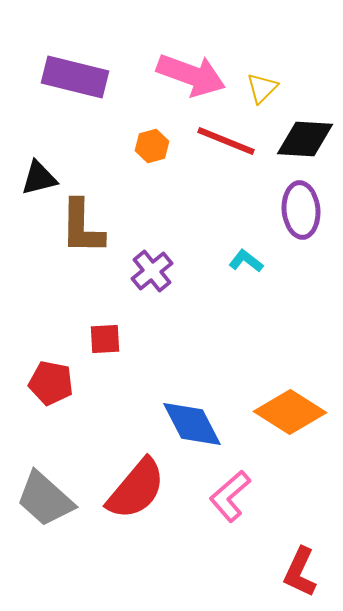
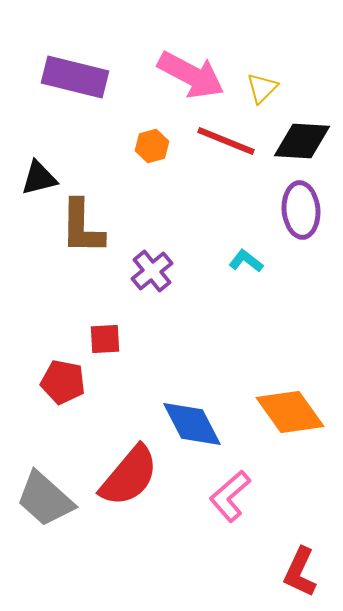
pink arrow: rotated 8 degrees clockwise
black diamond: moved 3 px left, 2 px down
red pentagon: moved 12 px right, 1 px up
orange diamond: rotated 22 degrees clockwise
red semicircle: moved 7 px left, 13 px up
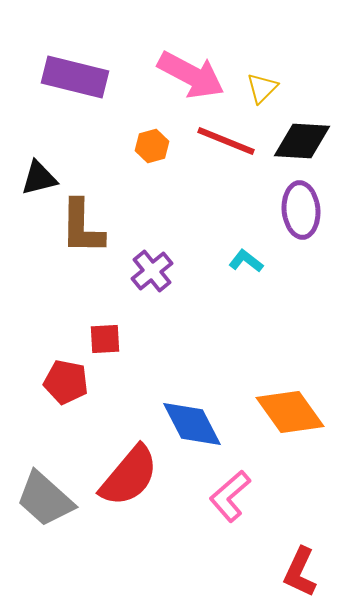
red pentagon: moved 3 px right
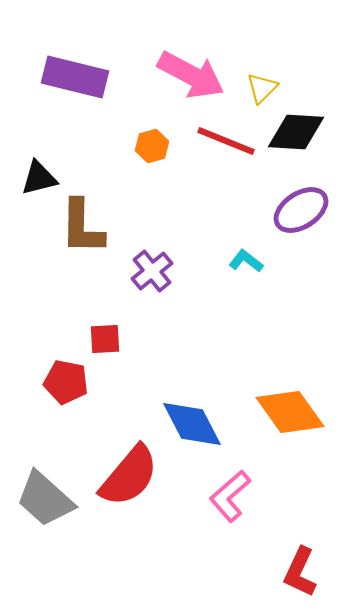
black diamond: moved 6 px left, 9 px up
purple ellipse: rotated 62 degrees clockwise
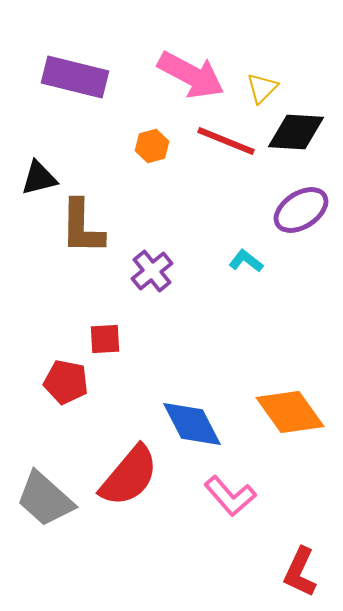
pink L-shape: rotated 90 degrees counterclockwise
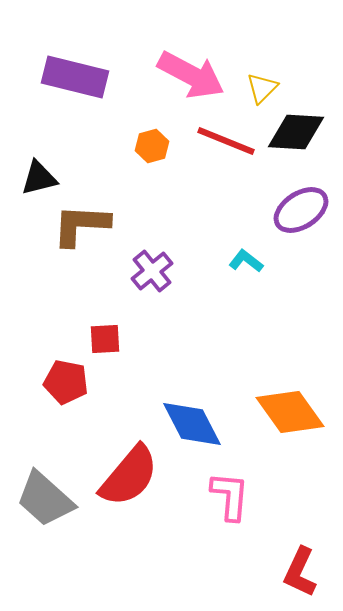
brown L-shape: moved 1 px left, 2 px up; rotated 92 degrees clockwise
pink L-shape: rotated 134 degrees counterclockwise
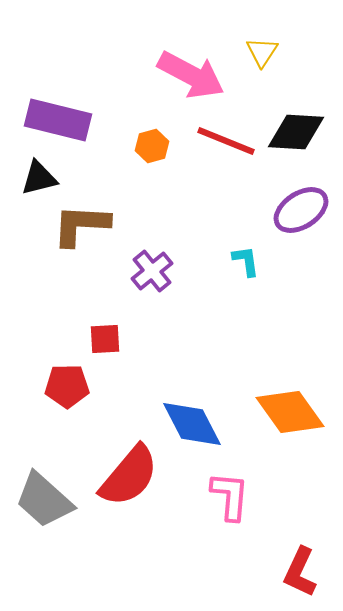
purple rectangle: moved 17 px left, 43 px down
yellow triangle: moved 36 px up; rotated 12 degrees counterclockwise
cyan L-shape: rotated 44 degrees clockwise
red pentagon: moved 1 px right, 4 px down; rotated 12 degrees counterclockwise
gray trapezoid: moved 1 px left, 1 px down
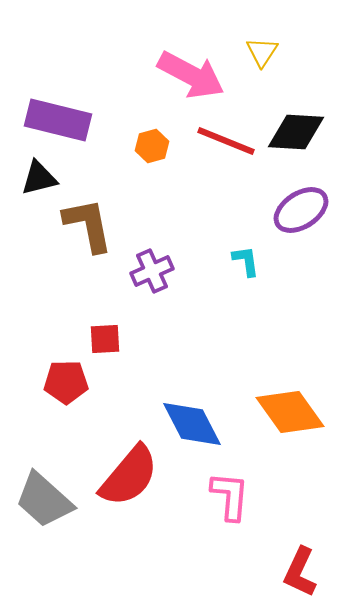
brown L-shape: moved 7 px right; rotated 76 degrees clockwise
purple cross: rotated 15 degrees clockwise
red pentagon: moved 1 px left, 4 px up
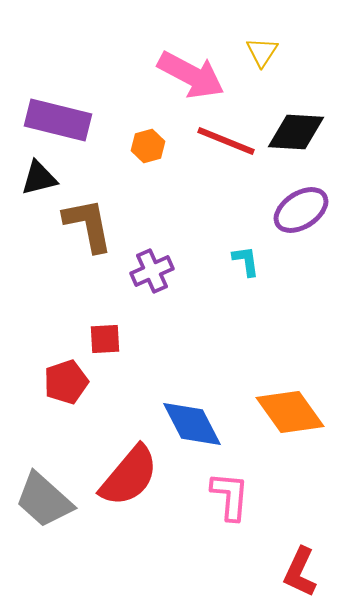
orange hexagon: moved 4 px left
red pentagon: rotated 18 degrees counterclockwise
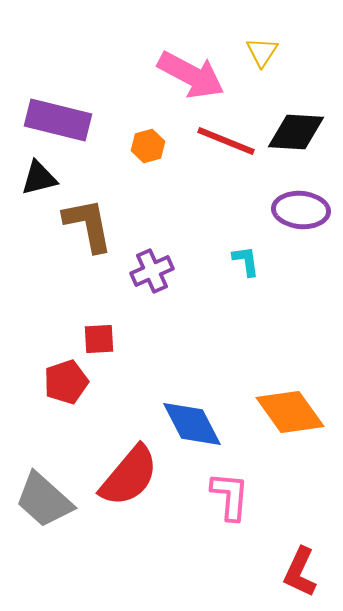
purple ellipse: rotated 38 degrees clockwise
red square: moved 6 px left
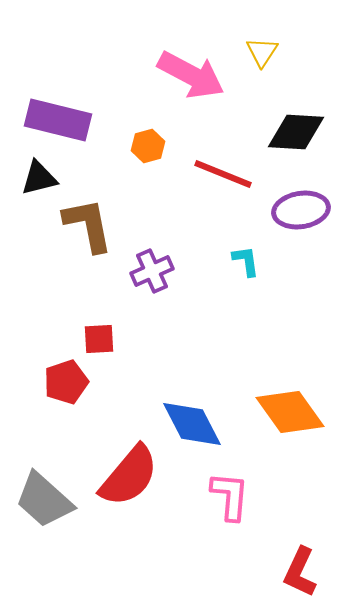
red line: moved 3 px left, 33 px down
purple ellipse: rotated 14 degrees counterclockwise
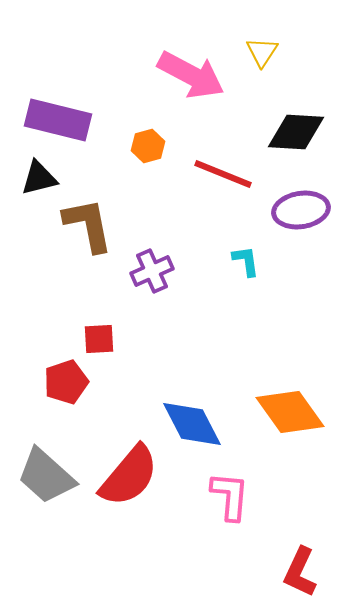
gray trapezoid: moved 2 px right, 24 px up
